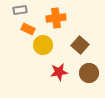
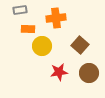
orange rectangle: rotated 24 degrees counterclockwise
yellow circle: moved 1 px left, 1 px down
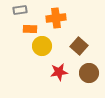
orange rectangle: moved 2 px right
brown square: moved 1 px left, 1 px down
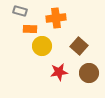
gray rectangle: moved 1 px down; rotated 24 degrees clockwise
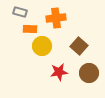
gray rectangle: moved 1 px down
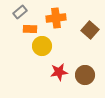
gray rectangle: rotated 56 degrees counterclockwise
brown square: moved 11 px right, 16 px up
brown circle: moved 4 px left, 2 px down
